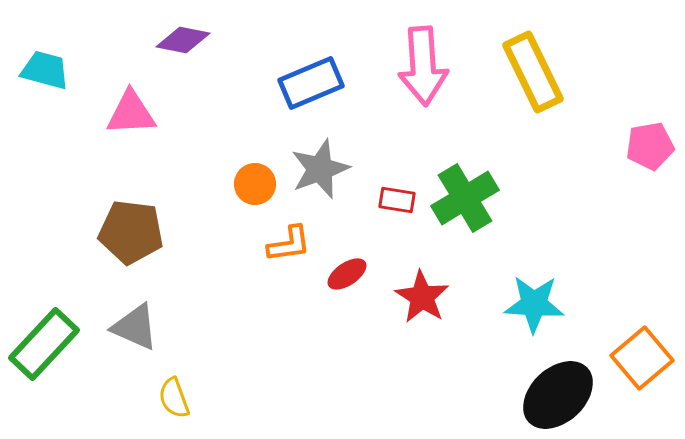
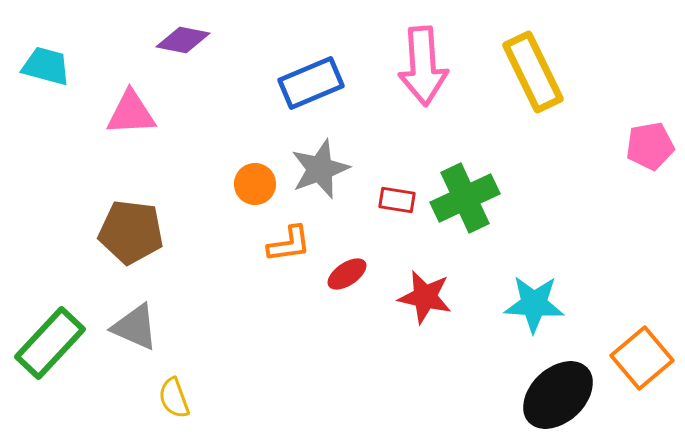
cyan trapezoid: moved 1 px right, 4 px up
green cross: rotated 6 degrees clockwise
red star: moved 3 px right; rotated 20 degrees counterclockwise
green rectangle: moved 6 px right, 1 px up
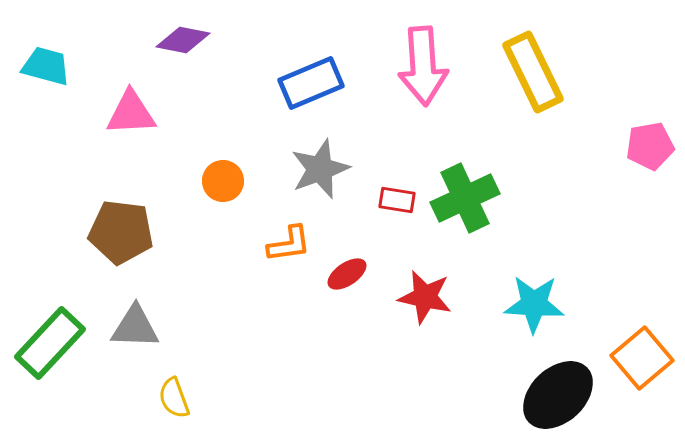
orange circle: moved 32 px left, 3 px up
brown pentagon: moved 10 px left
gray triangle: rotated 22 degrees counterclockwise
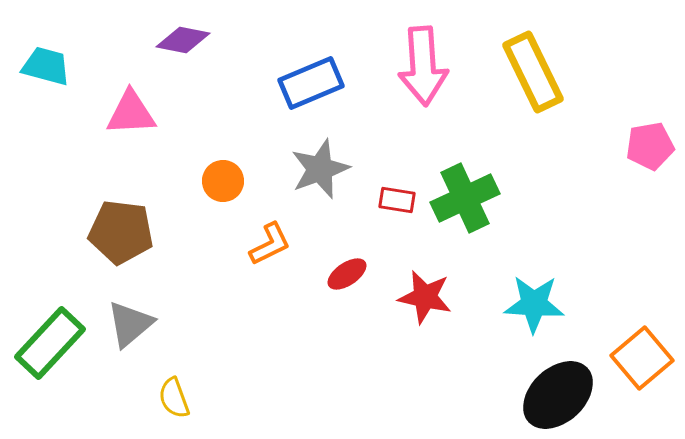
orange L-shape: moved 19 px left; rotated 18 degrees counterclockwise
gray triangle: moved 5 px left, 3 px up; rotated 42 degrees counterclockwise
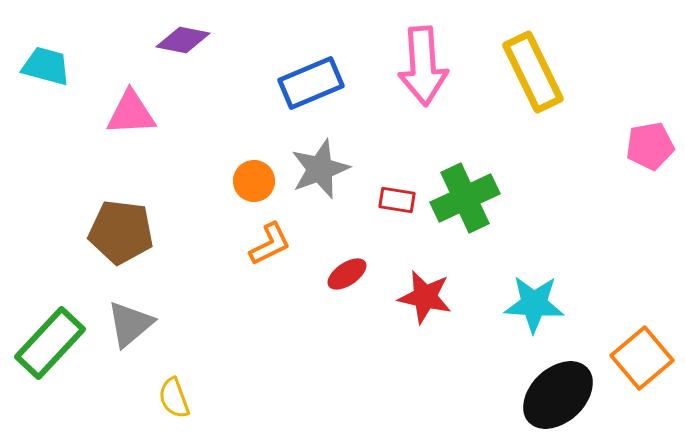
orange circle: moved 31 px right
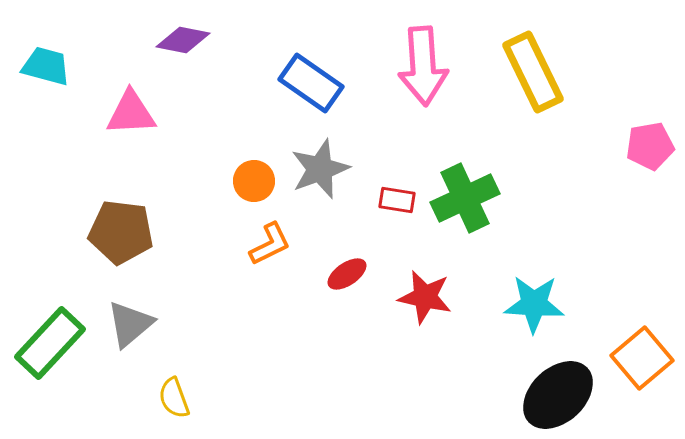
blue rectangle: rotated 58 degrees clockwise
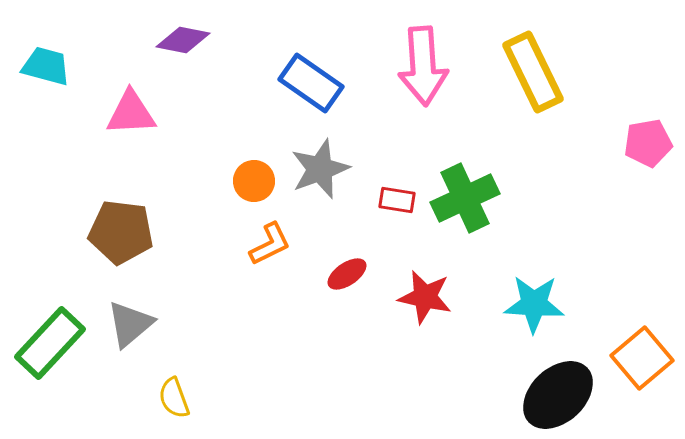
pink pentagon: moved 2 px left, 3 px up
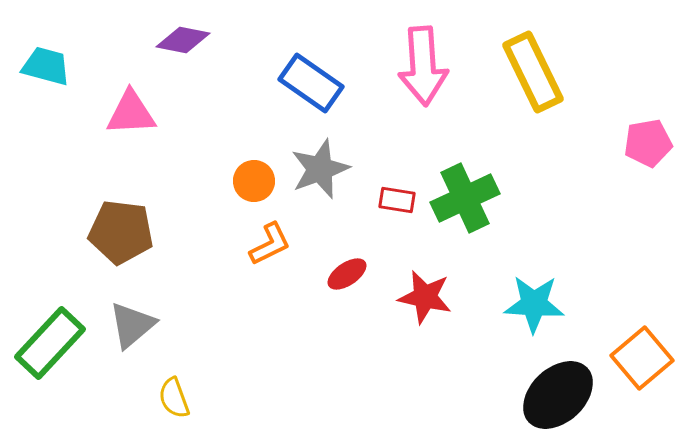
gray triangle: moved 2 px right, 1 px down
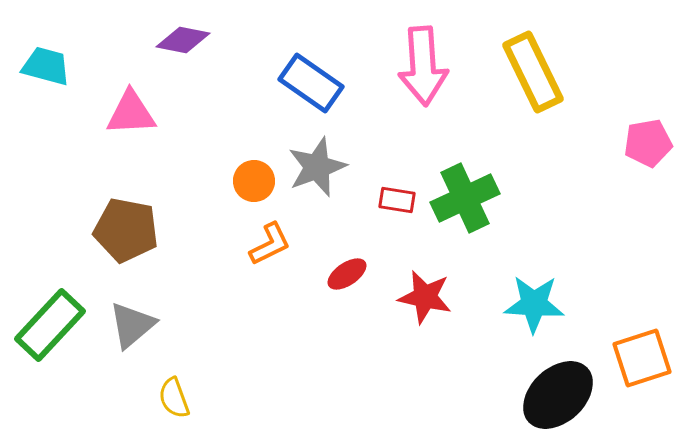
gray star: moved 3 px left, 2 px up
brown pentagon: moved 5 px right, 2 px up; rotated 4 degrees clockwise
green rectangle: moved 18 px up
orange square: rotated 22 degrees clockwise
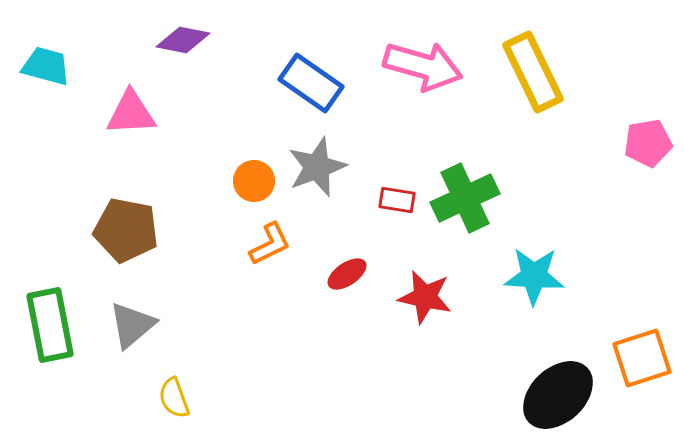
pink arrow: rotated 70 degrees counterclockwise
cyan star: moved 28 px up
green rectangle: rotated 54 degrees counterclockwise
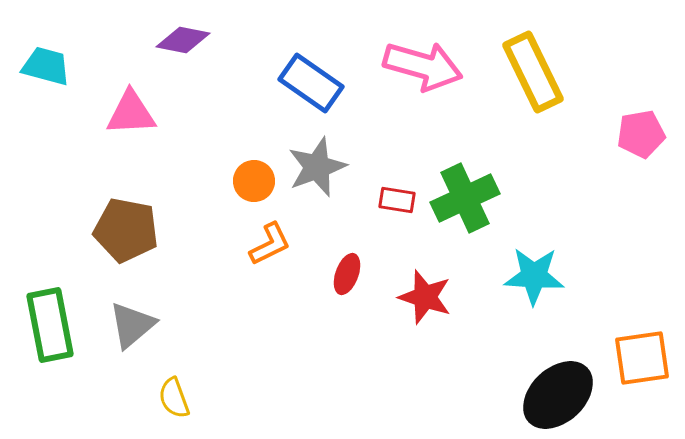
pink pentagon: moved 7 px left, 9 px up
red ellipse: rotated 36 degrees counterclockwise
red star: rotated 6 degrees clockwise
orange square: rotated 10 degrees clockwise
